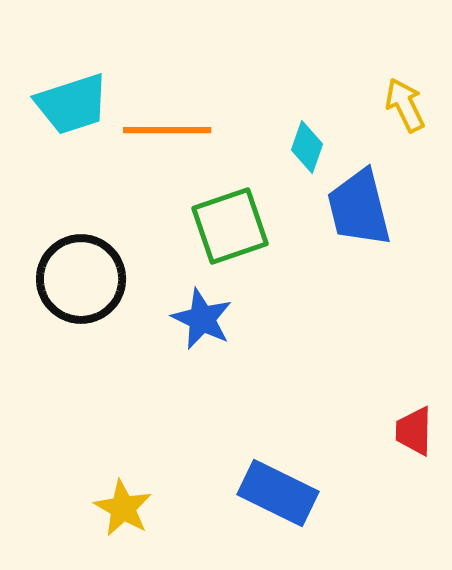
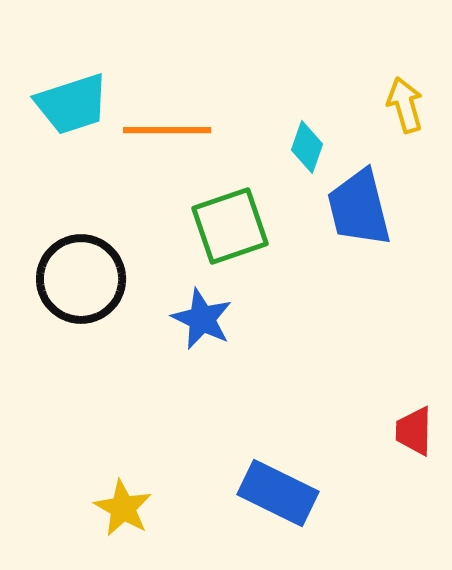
yellow arrow: rotated 10 degrees clockwise
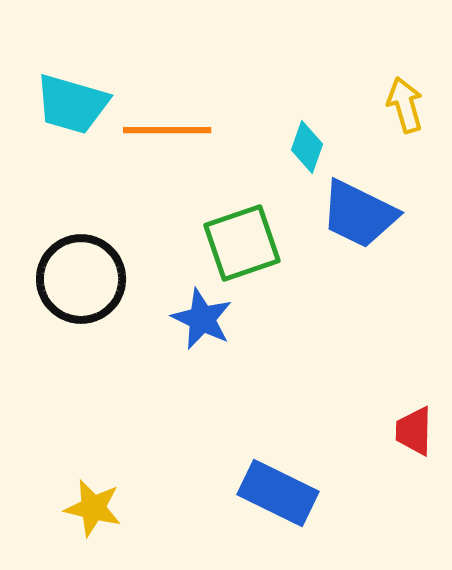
cyan trapezoid: rotated 34 degrees clockwise
blue trapezoid: moved 6 px down; rotated 50 degrees counterclockwise
green square: moved 12 px right, 17 px down
yellow star: moved 30 px left; rotated 16 degrees counterclockwise
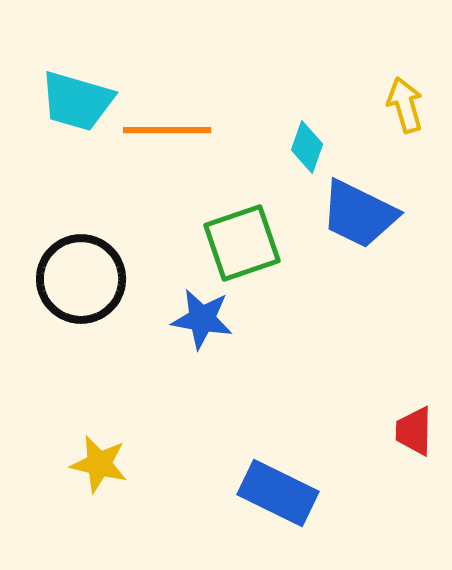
cyan trapezoid: moved 5 px right, 3 px up
blue star: rotated 16 degrees counterclockwise
yellow star: moved 6 px right, 44 px up
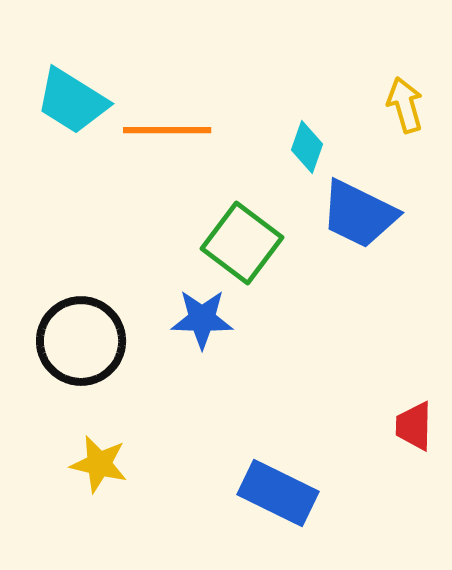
cyan trapezoid: moved 5 px left; rotated 16 degrees clockwise
green square: rotated 34 degrees counterclockwise
black circle: moved 62 px down
blue star: rotated 8 degrees counterclockwise
red trapezoid: moved 5 px up
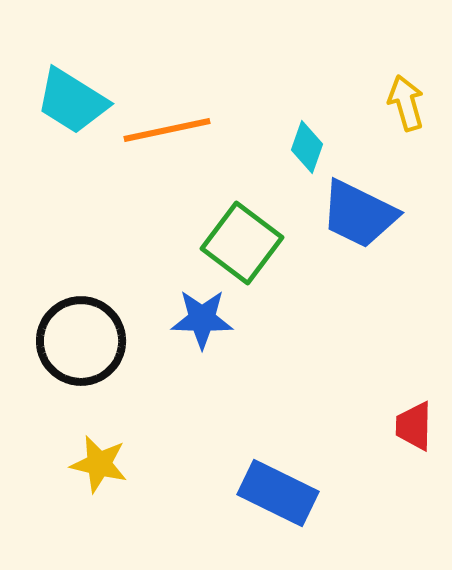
yellow arrow: moved 1 px right, 2 px up
orange line: rotated 12 degrees counterclockwise
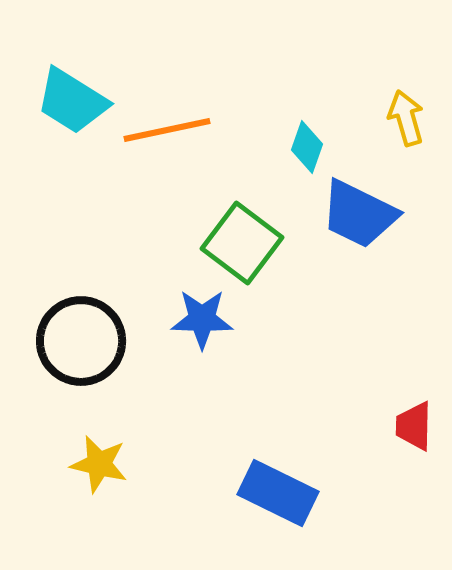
yellow arrow: moved 15 px down
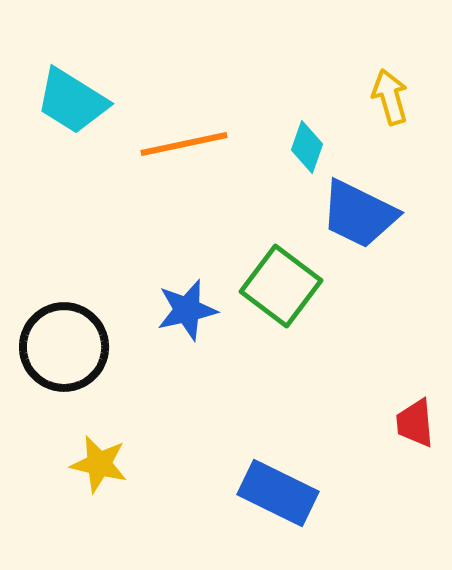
yellow arrow: moved 16 px left, 21 px up
orange line: moved 17 px right, 14 px down
green square: moved 39 px right, 43 px down
blue star: moved 15 px left, 9 px up; rotated 14 degrees counterclockwise
black circle: moved 17 px left, 6 px down
red trapezoid: moved 1 px right, 3 px up; rotated 6 degrees counterclockwise
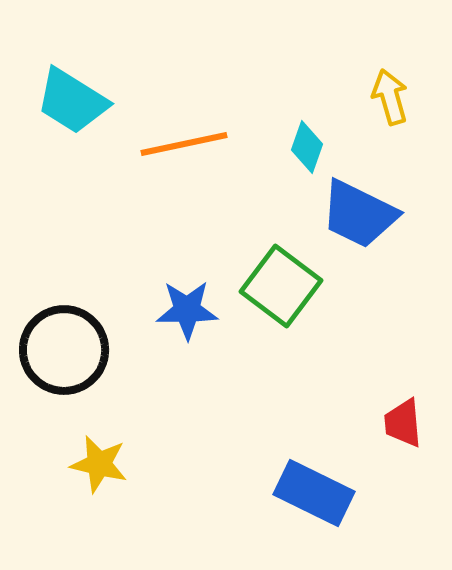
blue star: rotated 12 degrees clockwise
black circle: moved 3 px down
red trapezoid: moved 12 px left
blue rectangle: moved 36 px right
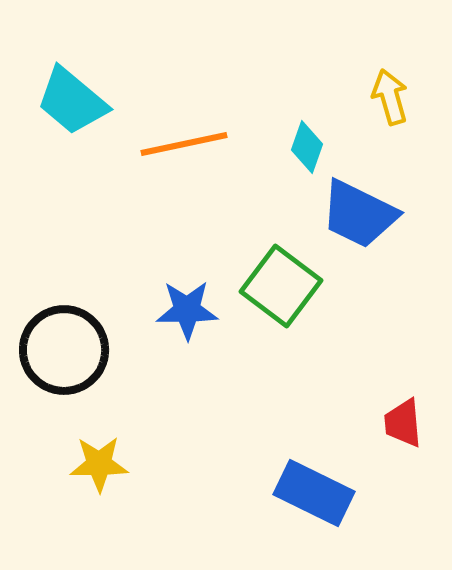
cyan trapezoid: rotated 8 degrees clockwise
yellow star: rotated 14 degrees counterclockwise
